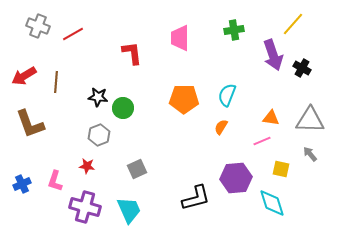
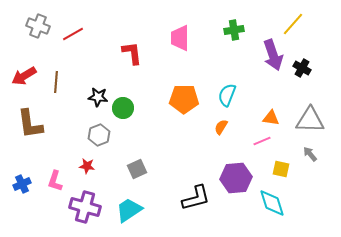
brown L-shape: rotated 12 degrees clockwise
cyan trapezoid: rotated 100 degrees counterclockwise
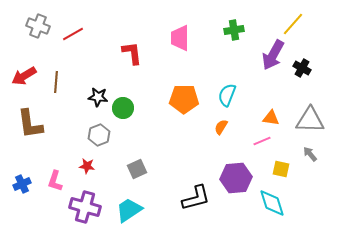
purple arrow: rotated 48 degrees clockwise
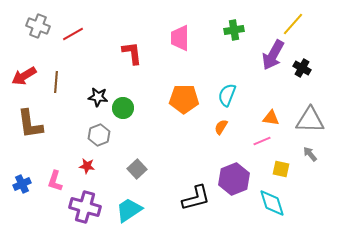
gray square: rotated 18 degrees counterclockwise
purple hexagon: moved 2 px left, 1 px down; rotated 16 degrees counterclockwise
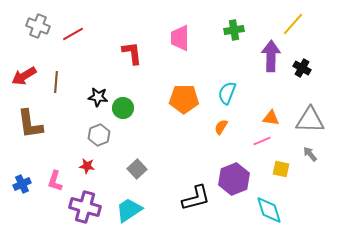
purple arrow: moved 2 px left, 1 px down; rotated 152 degrees clockwise
cyan semicircle: moved 2 px up
cyan diamond: moved 3 px left, 7 px down
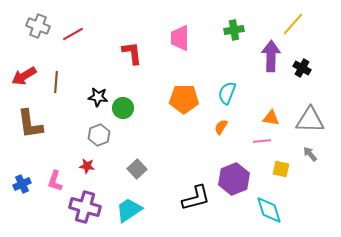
pink line: rotated 18 degrees clockwise
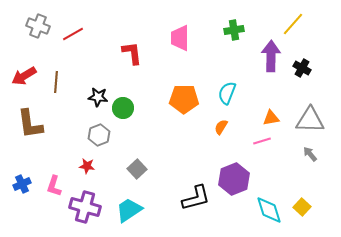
orange triangle: rotated 18 degrees counterclockwise
pink line: rotated 12 degrees counterclockwise
yellow square: moved 21 px right, 38 px down; rotated 30 degrees clockwise
pink L-shape: moved 1 px left, 5 px down
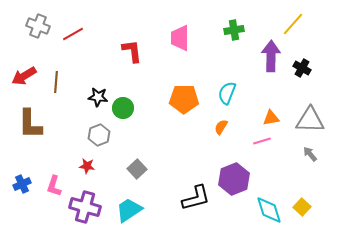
red L-shape: moved 2 px up
brown L-shape: rotated 8 degrees clockwise
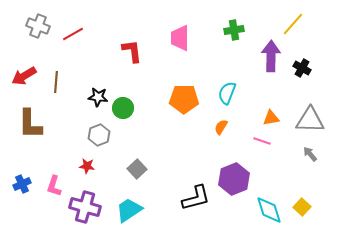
pink line: rotated 36 degrees clockwise
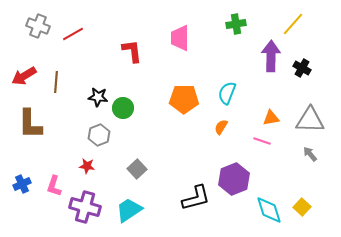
green cross: moved 2 px right, 6 px up
